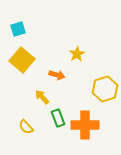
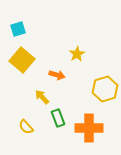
orange cross: moved 4 px right, 3 px down
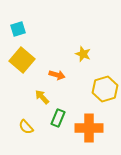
yellow star: moved 6 px right; rotated 21 degrees counterclockwise
green rectangle: rotated 42 degrees clockwise
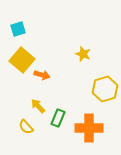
orange arrow: moved 15 px left
yellow arrow: moved 4 px left, 9 px down
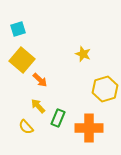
orange arrow: moved 2 px left, 5 px down; rotated 28 degrees clockwise
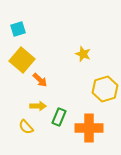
yellow arrow: rotated 133 degrees clockwise
green rectangle: moved 1 px right, 1 px up
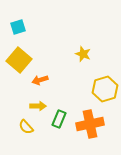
cyan square: moved 2 px up
yellow square: moved 3 px left
orange arrow: rotated 119 degrees clockwise
green rectangle: moved 2 px down
orange cross: moved 1 px right, 4 px up; rotated 12 degrees counterclockwise
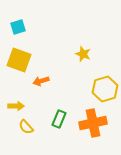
yellow square: rotated 20 degrees counterclockwise
orange arrow: moved 1 px right, 1 px down
yellow arrow: moved 22 px left
orange cross: moved 3 px right, 1 px up
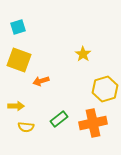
yellow star: rotated 14 degrees clockwise
green rectangle: rotated 30 degrees clockwise
yellow semicircle: rotated 42 degrees counterclockwise
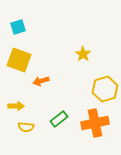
orange cross: moved 2 px right
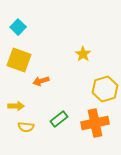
cyan square: rotated 28 degrees counterclockwise
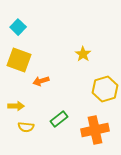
orange cross: moved 7 px down
